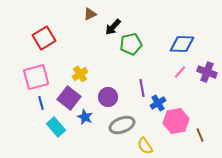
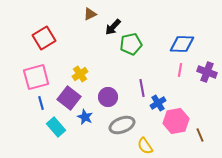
pink line: moved 2 px up; rotated 32 degrees counterclockwise
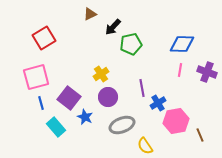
yellow cross: moved 21 px right
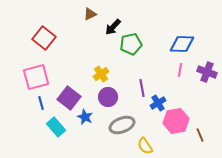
red square: rotated 20 degrees counterclockwise
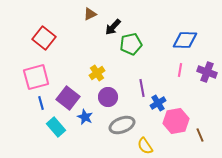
blue diamond: moved 3 px right, 4 px up
yellow cross: moved 4 px left, 1 px up
purple square: moved 1 px left
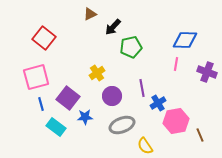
green pentagon: moved 3 px down
pink line: moved 4 px left, 6 px up
purple circle: moved 4 px right, 1 px up
blue line: moved 1 px down
blue star: rotated 28 degrees counterclockwise
cyan rectangle: rotated 12 degrees counterclockwise
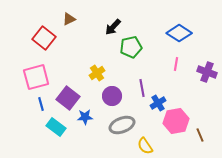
brown triangle: moved 21 px left, 5 px down
blue diamond: moved 6 px left, 7 px up; rotated 30 degrees clockwise
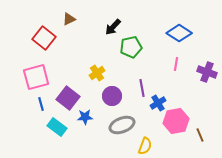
cyan rectangle: moved 1 px right
yellow semicircle: rotated 126 degrees counterclockwise
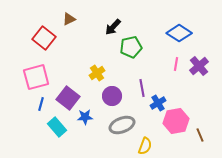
purple cross: moved 8 px left, 6 px up; rotated 30 degrees clockwise
blue line: rotated 32 degrees clockwise
cyan rectangle: rotated 12 degrees clockwise
